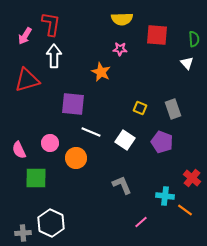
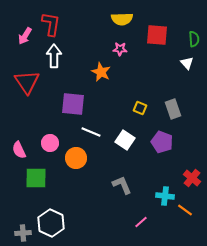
red triangle: moved 2 px down; rotated 48 degrees counterclockwise
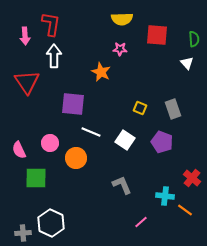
pink arrow: rotated 36 degrees counterclockwise
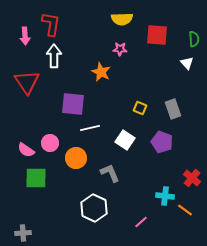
white line: moved 1 px left, 4 px up; rotated 36 degrees counterclockwise
pink semicircle: moved 7 px right; rotated 30 degrees counterclockwise
gray L-shape: moved 12 px left, 12 px up
white hexagon: moved 43 px right, 15 px up
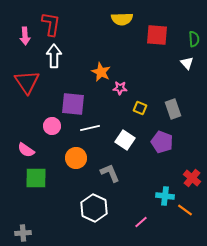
pink star: moved 39 px down
pink circle: moved 2 px right, 17 px up
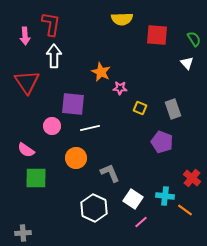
green semicircle: rotated 28 degrees counterclockwise
white square: moved 8 px right, 59 px down
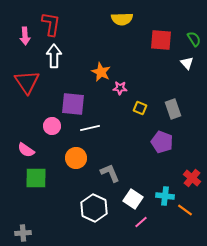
red square: moved 4 px right, 5 px down
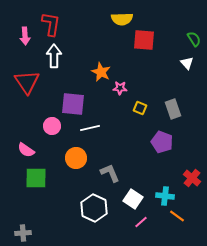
red square: moved 17 px left
orange line: moved 8 px left, 6 px down
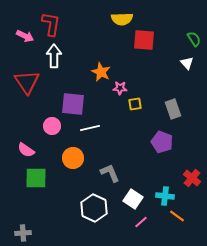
pink arrow: rotated 60 degrees counterclockwise
yellow square: moved 5 px left, 4 px up; rotated 32 degrees counterclockwise
orange circle: moved 3 px left
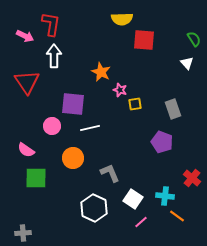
pink star: moved 2 px down; rotated 16 degrees clockwise
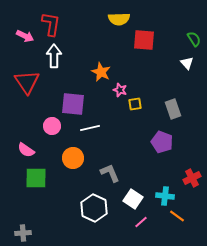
yellow semicircle: moved 3 px left
red cross: rotated 24 degrees clockwise
